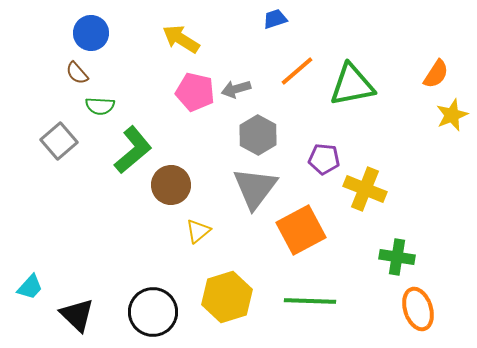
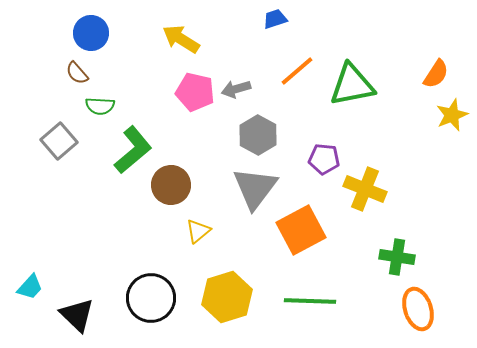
black circle: moved 2 px left, 14 px up
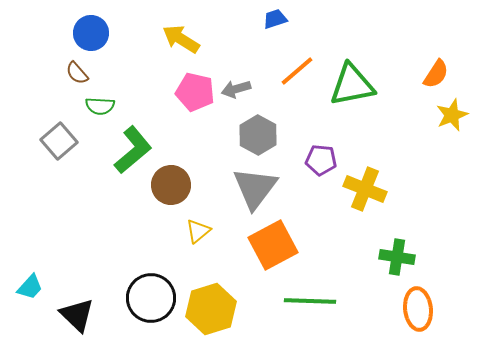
purple pentagon: moved 3 px left, 1 px down
orange square: moved 28 px left, 15 px down
yellow hexagon: moved 16 px left, 12 px down
orange ellipse: rotated 12 degrees clockwise
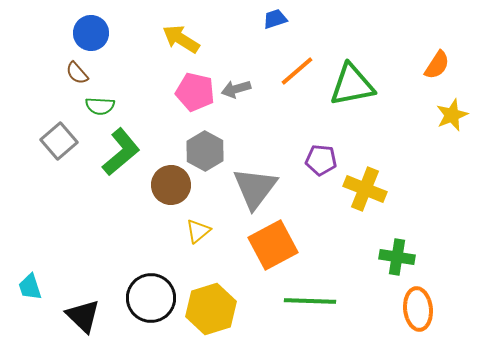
orange semicircle: moved 1 px right, 9 px up
gray hexagon: moved 53 px left, 16 px down
green L-shape: moved 12 px left, 2 px down
cyan trapezoid: rotated 120 degrees clockwise
black triangle: moved 6 px right, 1 px down
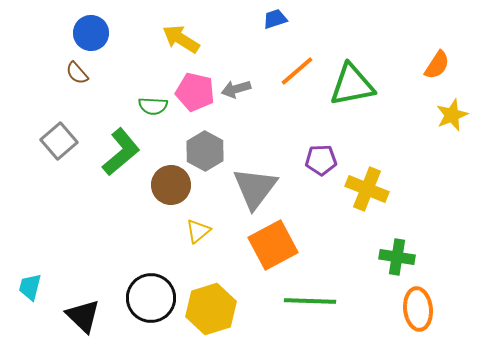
green semicircle: moved 53 px right
purple pentagon: rotated 8 degrees counterclockwise
yellow cross: moved 2 px right
cyan trapezoid: rotated 32 degrees clockwise
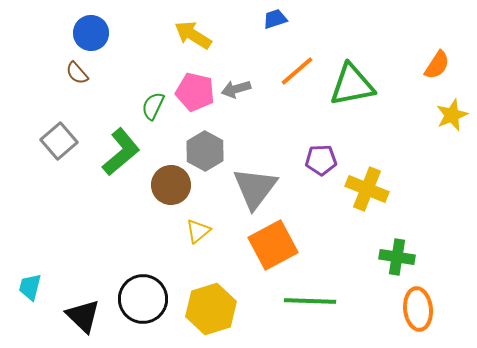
yellow arrow: moved 12 px right, 4 px up
green semicircle: rotated 112 degrees clockwise
black circle: moved 8 px left, 1 px down
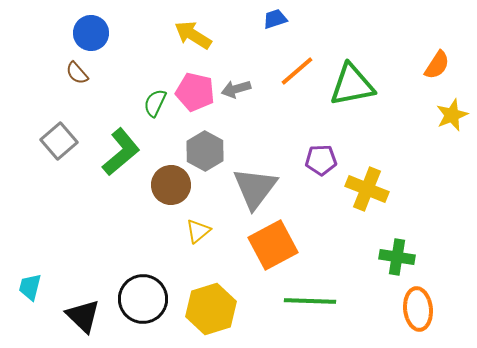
green semicircle: moved 2 px right, 3 px up
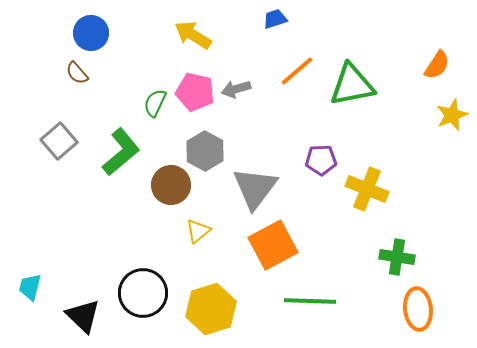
black circle: moved 6 px up
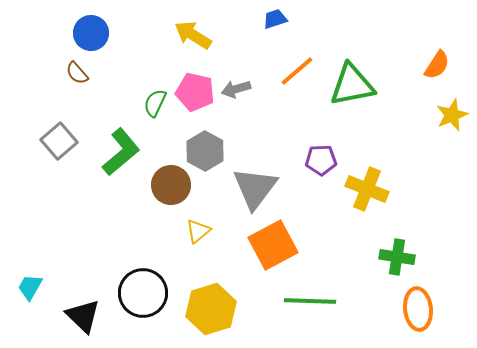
cyan trapezoid: rotated 16 degrees clockwise
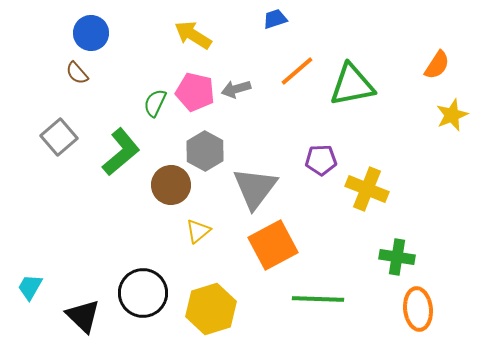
gray square: moved 4 px up
green line: moved 8 px right, 2 px up
